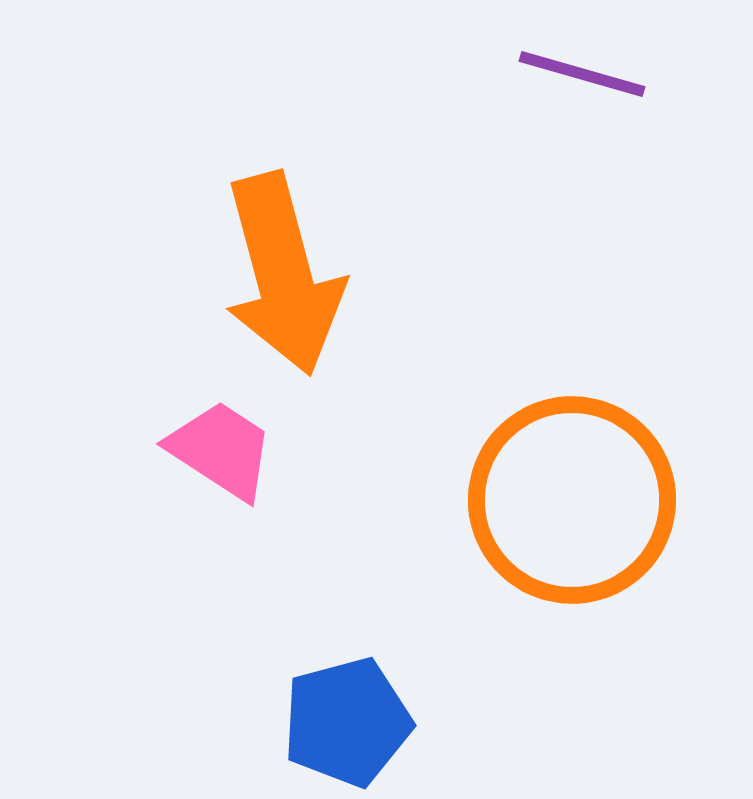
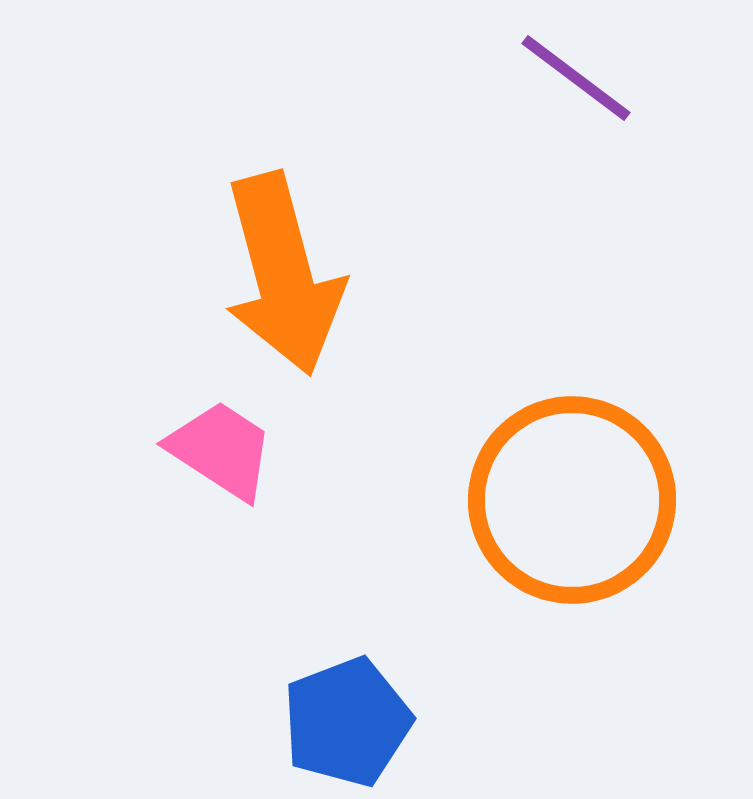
purple line: moved 6 px left, 4 px down; rotated 21 degrees clockwise
blue pentagon: rotated 6 degrees counterclockwise
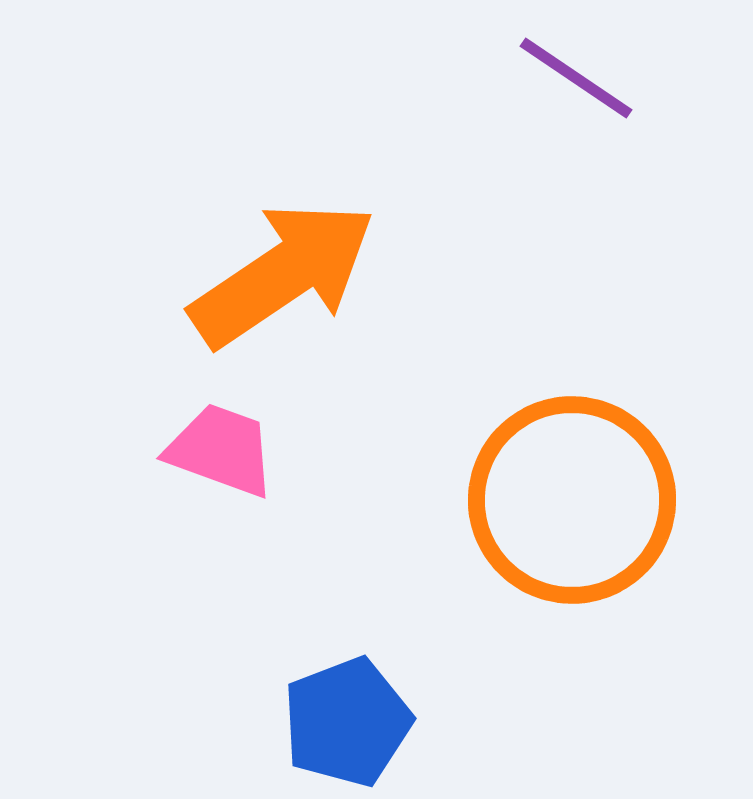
purple line: rotated 3 degrees counterclockwise
orange arrow: rotated 109 degrees counterclockwise
pink trapezoid: rotated 13 degrees counterclockwise
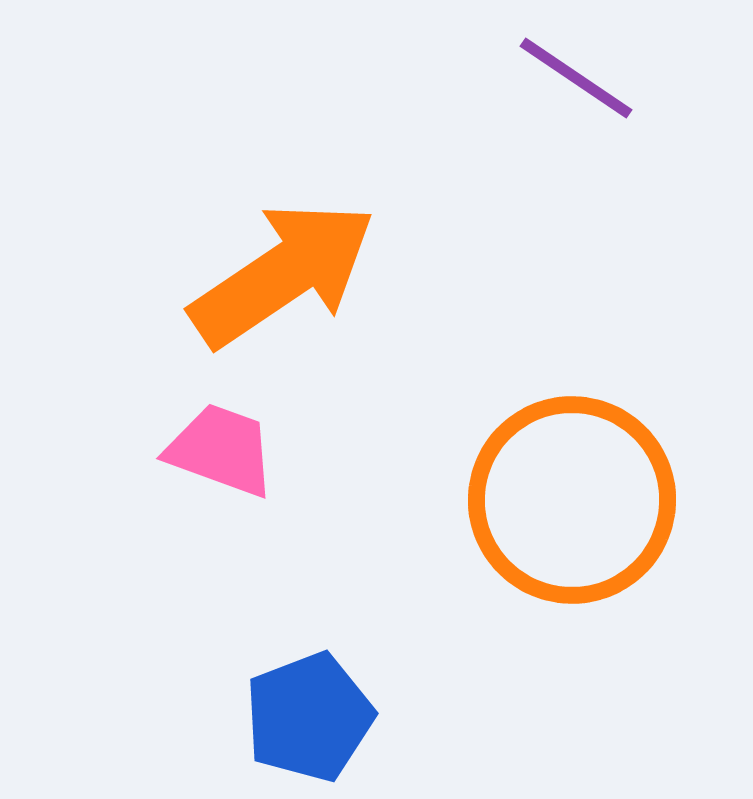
blue pentagon: moved 38 px left, 5 px up
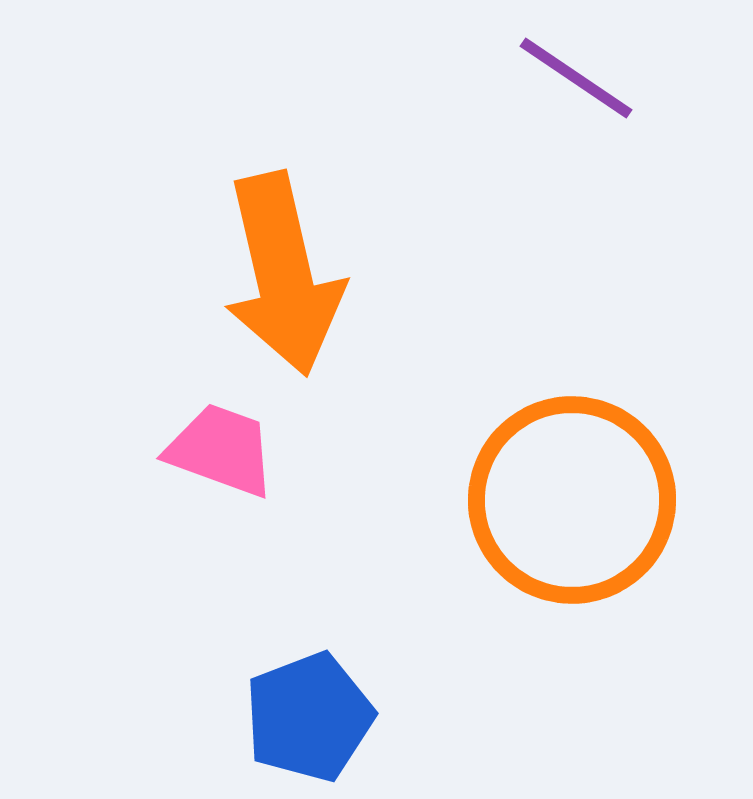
orange arrow: rotated 111 degrees clockwise
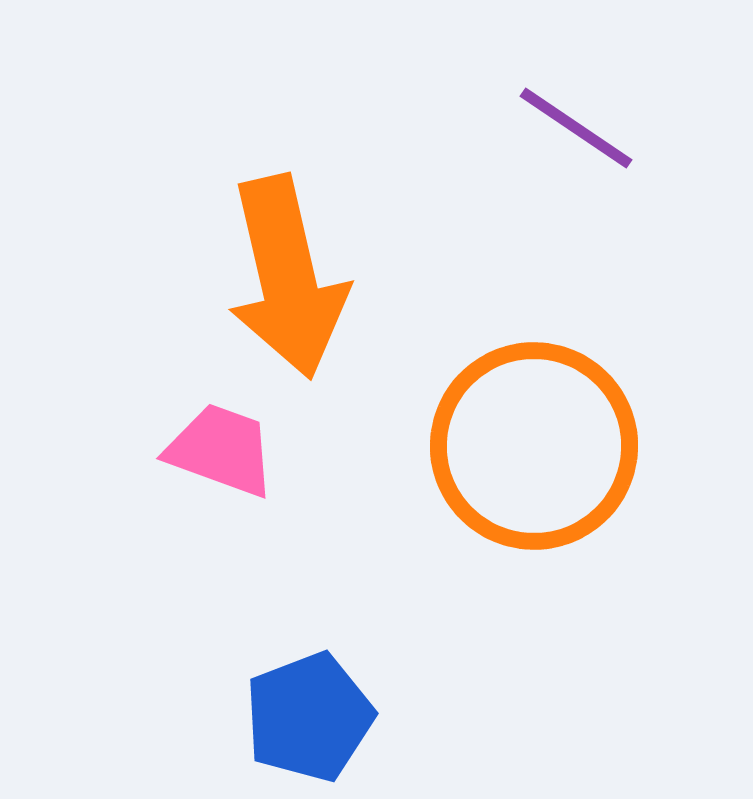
purple line: moved 50 px down
orange arrow: moved 4 px right, 3 px down
orange circle: moved 38 px left, 54 px up
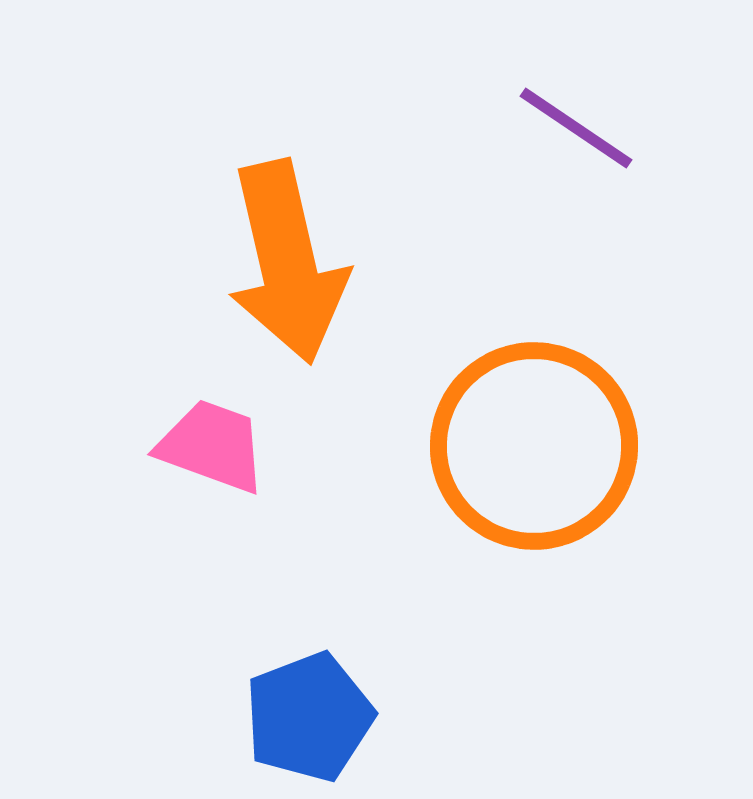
orange arrow: moved 15 px up
pink trapezoid: moved 9 px left, 4 px up
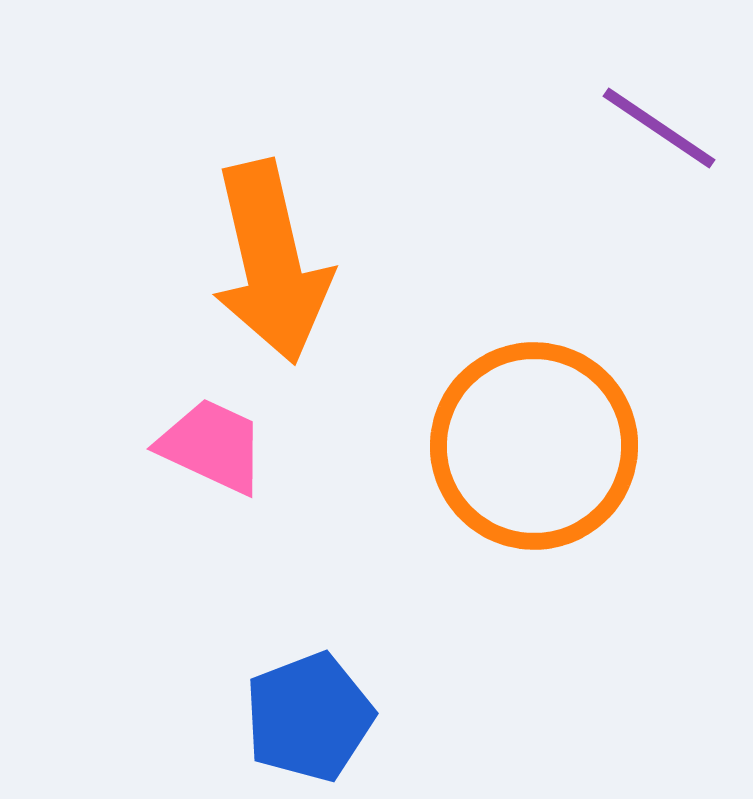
purple line: moved 83 px right
orange arrow: moved 16 px left
pink trapezoid: rotated 5 degrees clockwise
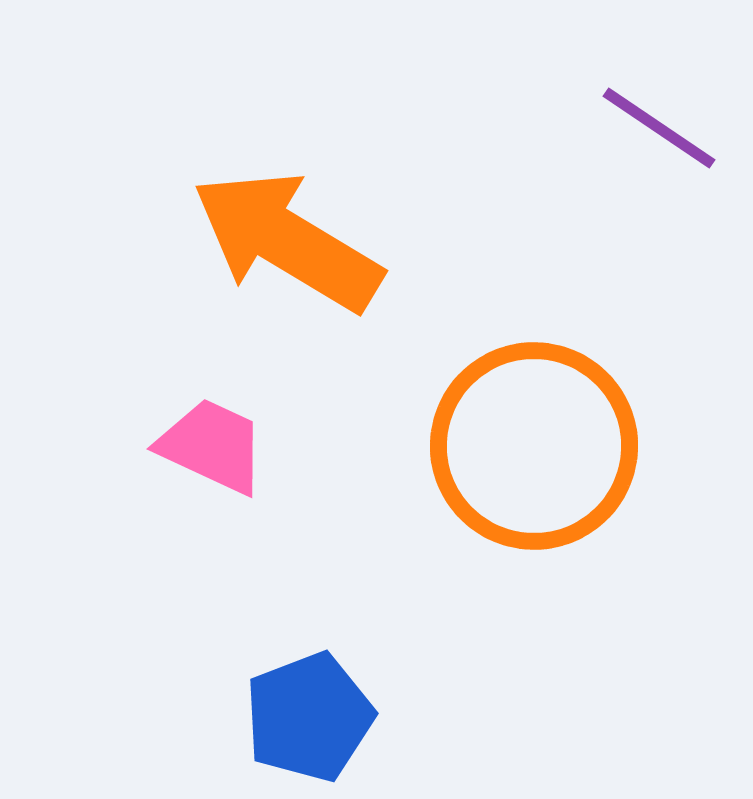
orange arrow: moved 16 px right, 21 px up; rotated 134 degrees clockwise
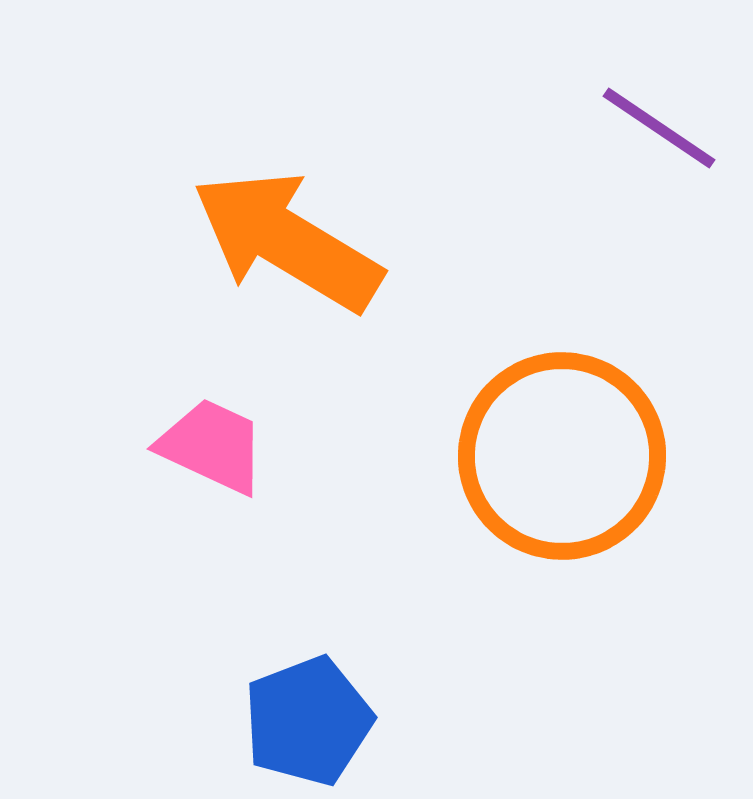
orange circle: moved 28 px right, 10 px down
blue pentagon: moved 1 px left, 4 px down
